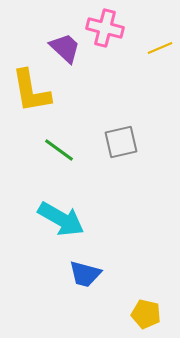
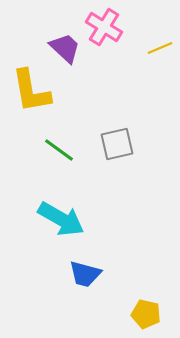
pink cross: moved 1 px left, 1 px up; rotated 18 degrees clockwise
gray square: moved 4 px left, 2 px down
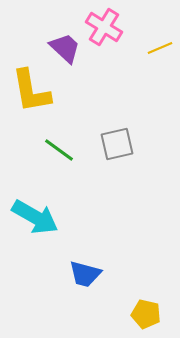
cyan arrow: moved 26 px left, 2 px up
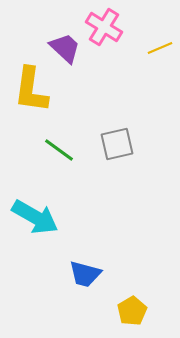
yellow L-shape: moved 1 px up; rotated 18 degrees clockwise
yellow pentagon: moved 14 px left, 3 px up; rotated 28 degrees clockwise
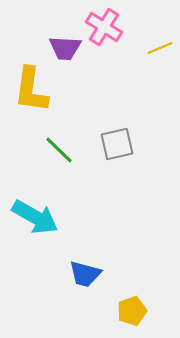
purple trapezoid: rotated 140 degrees clockwise
green line: rotated 8 degrees clockwise
yellow pentagon: rotated 12 degrees clockwise
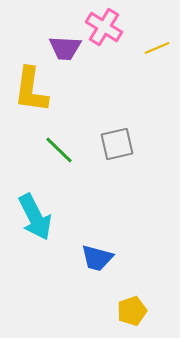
yellow line: moved 3 px left
cyan arrow: rotated 33 degrees clockwise
blue trapezoid: moved 12 px right, 16 px up
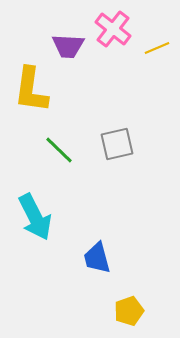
pink cross: moved 9 px right, 2 px down; rotated 6 degrees clockwise
purple trapezoid: moved 3 px right, 2 px up
blue trapezoid: rotated 60 degrees clockwise
yellow pentagon: moved 3 px left
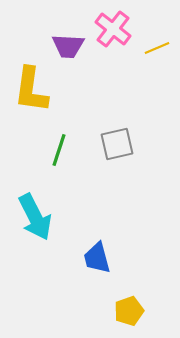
green line: rotated 64 degrees clockwise
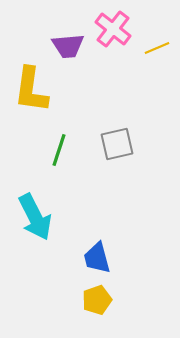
purple trapezoid: rotated 8 degrees counterclockwise
yellow pentagon: moved 32 px left, 11 px up
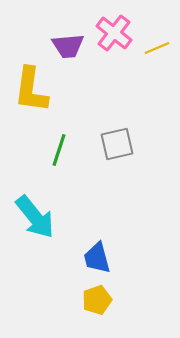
pink cross: moved 1 px right, 4 px down
cyan arrow: rotated 12 degrees counterclockwise
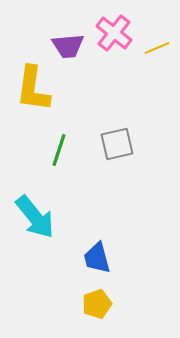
yellow L-shape: moved 2 px right, 1 px up
yellow pentagon: moved 4 px down
